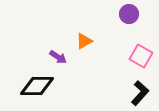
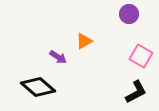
black diamond: moved 1 px right, 1 px down; rotated 40 degrees clockwise
black L-shape: moved 4 px left, 1 px up; rotated 20 degrees clockwise
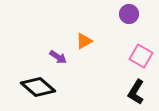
black L-shape: rotated 150 degrees clockwise
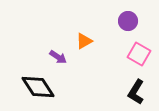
purple circle: moved 1 px left, 7 px down
pink square: moved 2 px left, 2 px up
black diamond: rotated 16 degrees clockwise
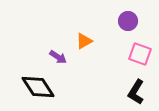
pink square: moved 1 px right; rotated 10 degrees counterclockwise
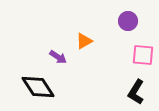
pink square: moved 3 px right, 1 px down; rotated 15 degrees counterclockwise
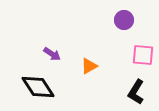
purple circle: moved 4 px left, 1 px up
orange triangle: moved 5 px right, 25 px down
purple arrow: moved 6 px left, 3 px up
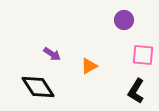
black L-shape: moved 1 px up
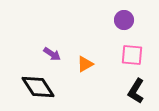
pink square: moved 11 px left
orange triangle: moved 4 px left, 2 px up
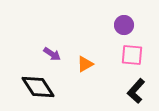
purple circle: moved 5 px down
black L-shape: rotated 10 degrees clockwise
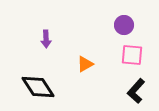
purple arrow: moved 6 px left, 15 px up; rotated 54 degrees clockwise
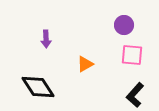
black L-shape: moved 1 px left, 4 px down
